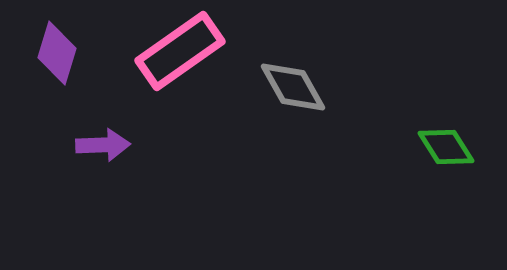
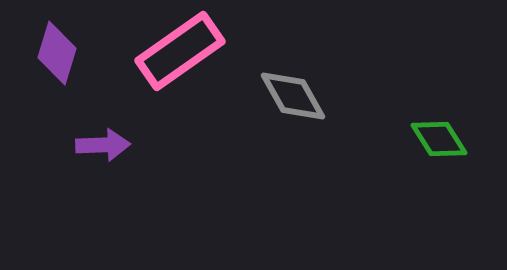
gray diamond: moved 9 px down
green diamond: moved 7 px left, 8 px up
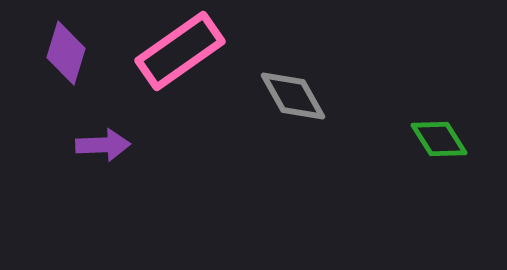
purple diamond: moved 9 px right
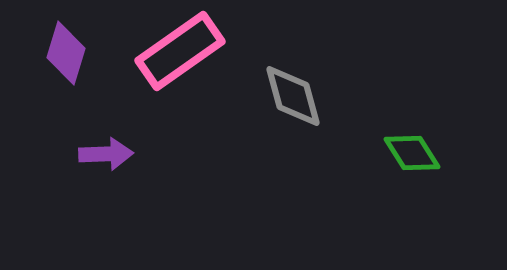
gray diamond: rotated 14 degrees clockwise
green diamond: moved 27 px left, 14 px down
purple arrow: moved 3 px right, 9 px down
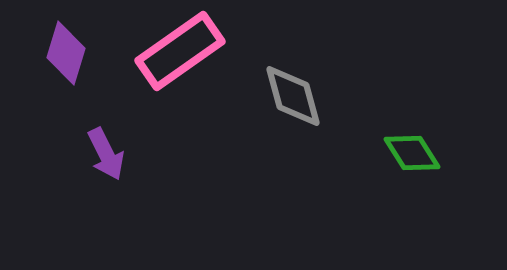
purple arrow: rotated 66 degrees clockwise
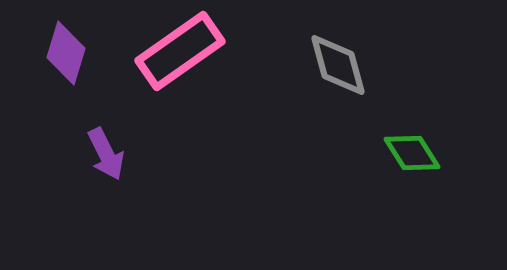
gray diamond: moved 45 px right, 31 px up
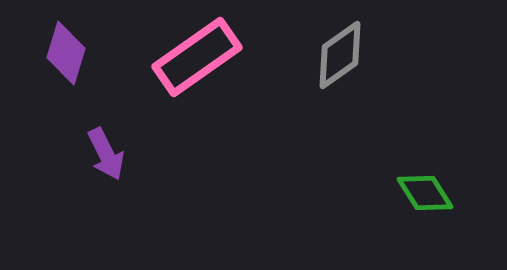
pink rectangle: moved 17 px right, 6 px down
gray diamond: moved 2 px right, 10 px up; rotated 70 degrees clockwise
green diamond: moved 13 px right, 40 px down
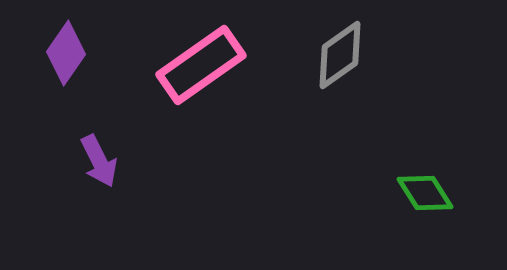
purple diamond: rotated 18 degrees clockwise
pink rectangle: moved 4 px right, 8 px down
purple arrow: moved 7 px left, 7 px down
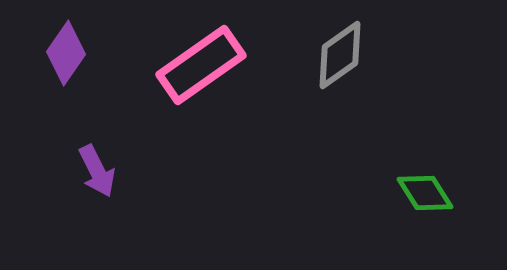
purple arrow: moved 2 px left, 10 px down
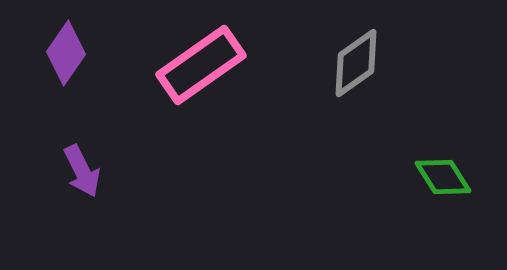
gray diamond: moved 16 px right, 8 px down
purple arrow: moved 15 px left
green diamond: moved 18 px right, 16 px up
